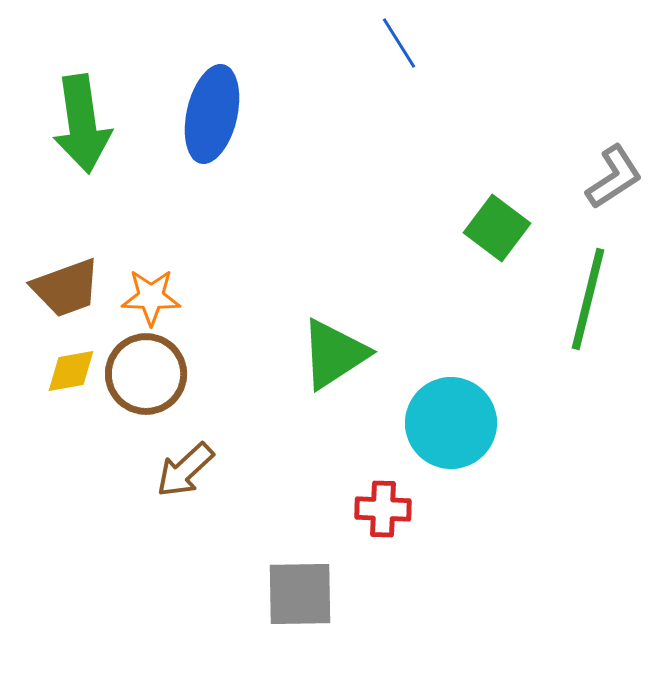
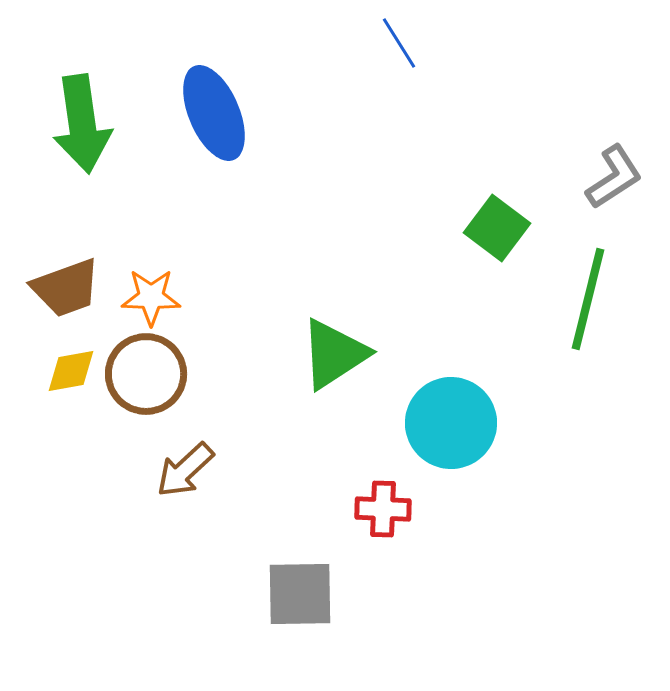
blue ellipse: moved 2 px right, 1 px up; rotated 36 degrees counterclockwise
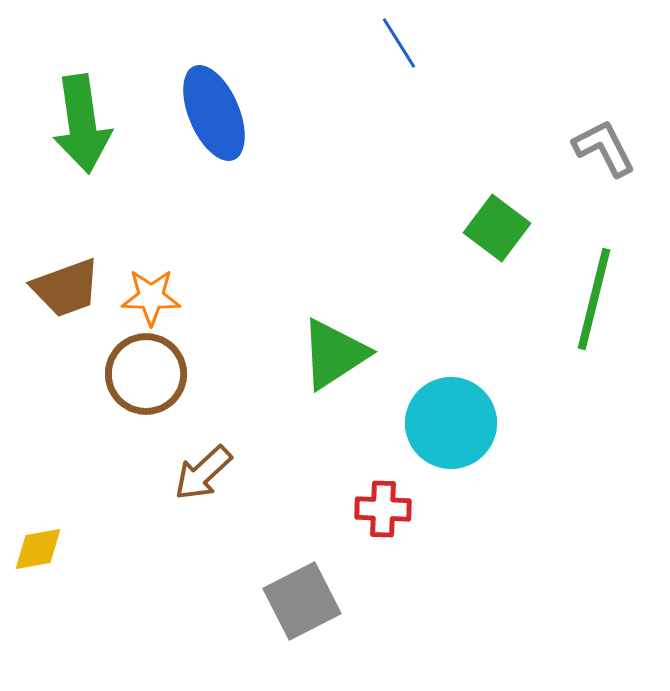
gray L-shape: moved 10 px left, 29 px up; rotated 84 degrees counterclockwise
green line: moved 6 px right
yellow diamond: moved 33 px left, 178 px down
brown arrow: moved 18 px right, 3 px down
gray square: moved 2 px right, 7 px down; rotated 26 degrees counterclockwise
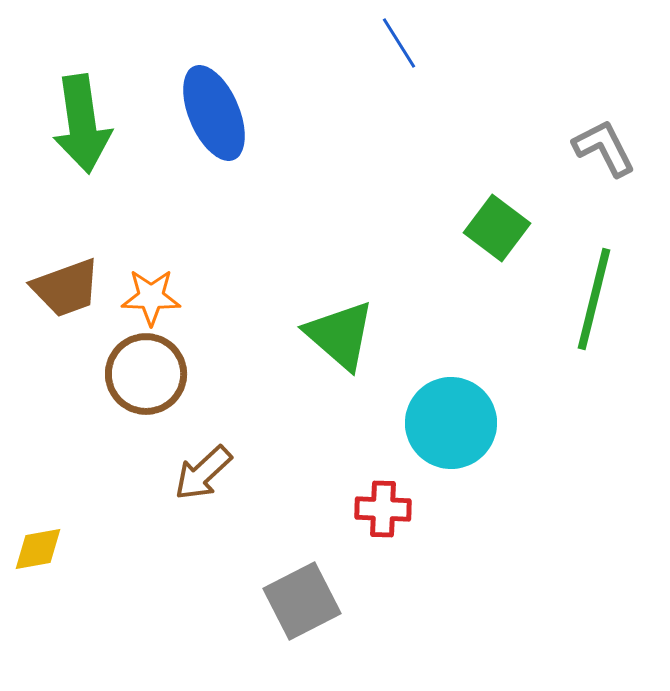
green triangle: moved 6 px right, 19 px up; rotated 46 degrees counterclockwise
